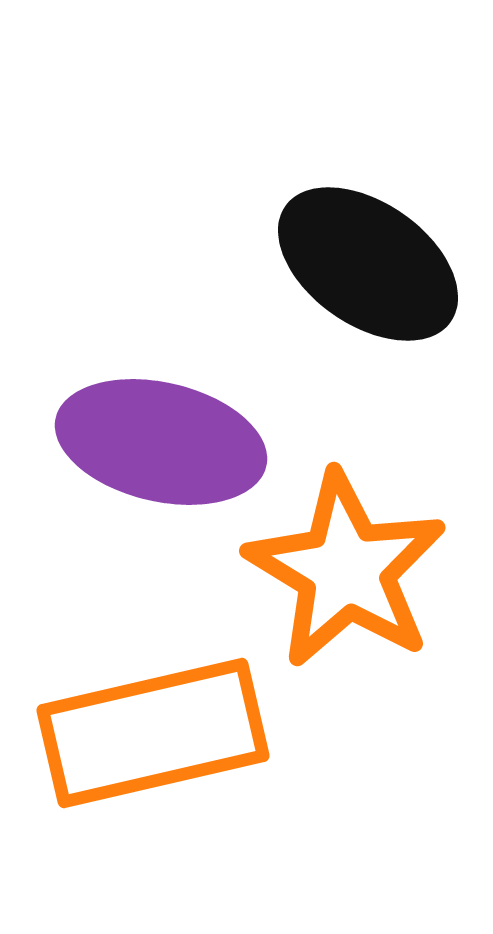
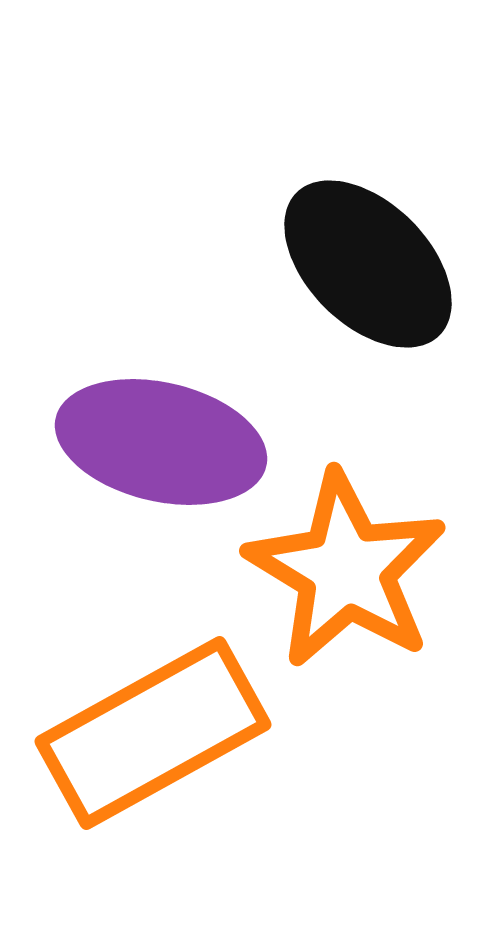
black ellipse: rotated 10 degrees clockwise
orange rectangle: rotated 16 degrees counterclockwise
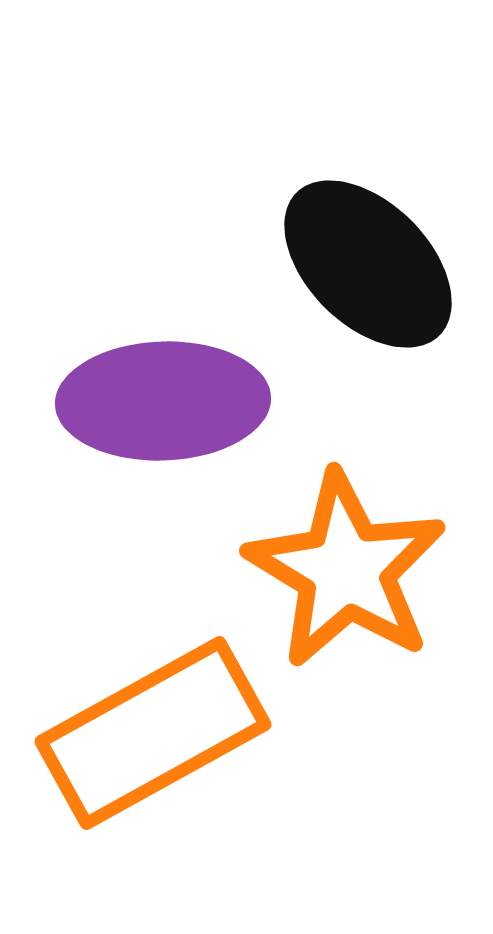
purple ellipse: moved 2 px right, 41 px up; rotated 15 degrees counterclockwise
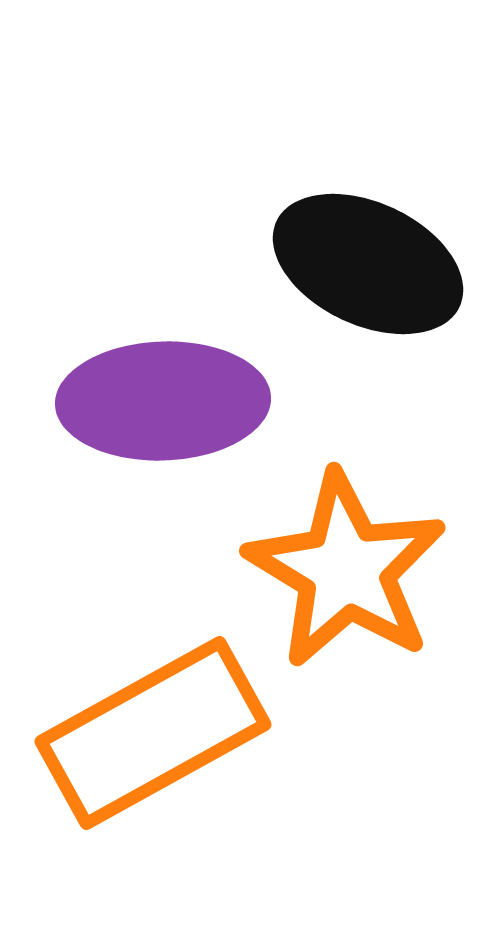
black ellipse: rotated 20 degrees counterclockwise
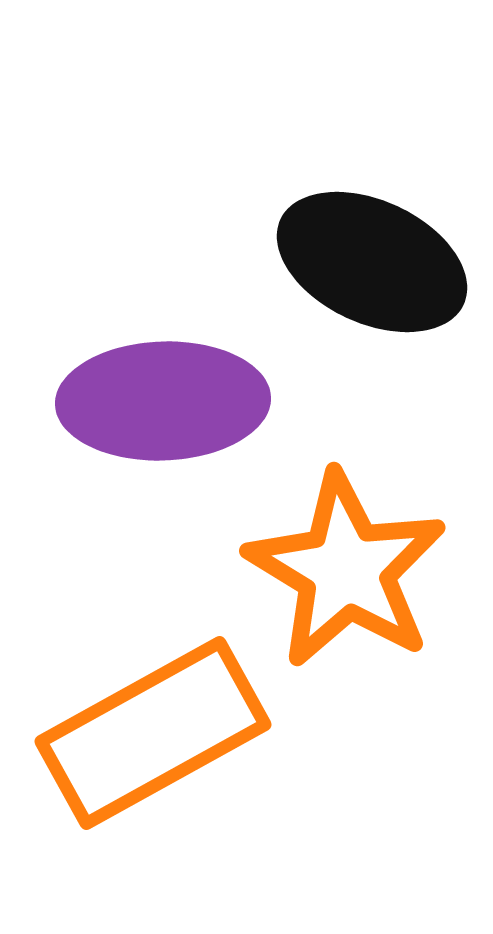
black ellipse: moved 4 px right, 2 px up
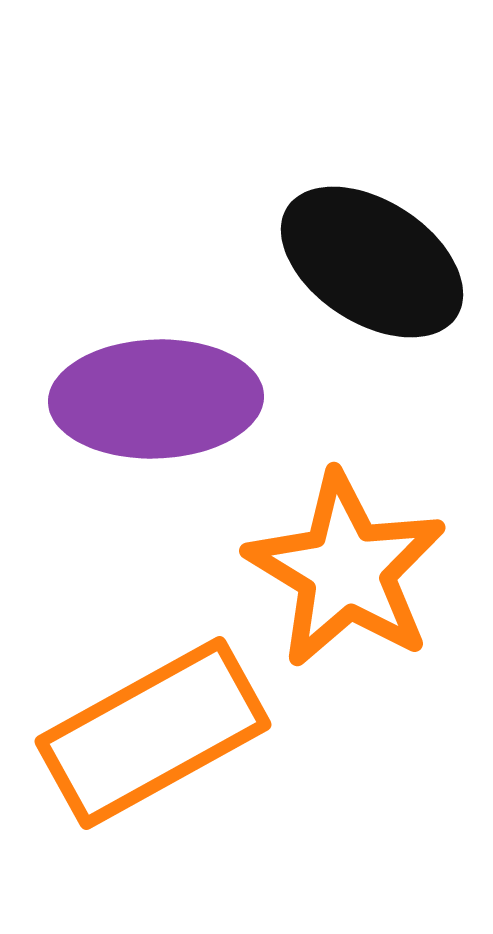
black ellipse: rotated 8 degrees clockwise
purple ellipse: moved 7 px left, 2 px up
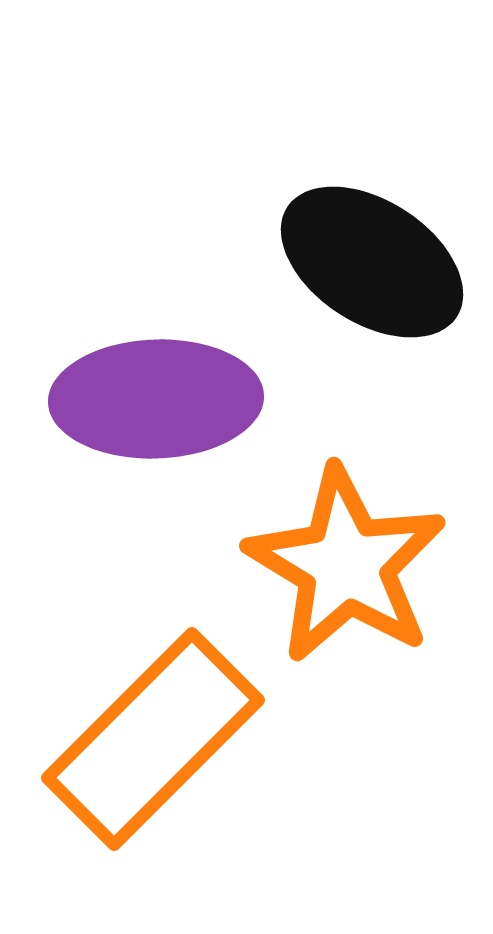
orange star: moved 5 px up
orange rectangle: moved 6 px down; rotated 16 degrees counterclockwise
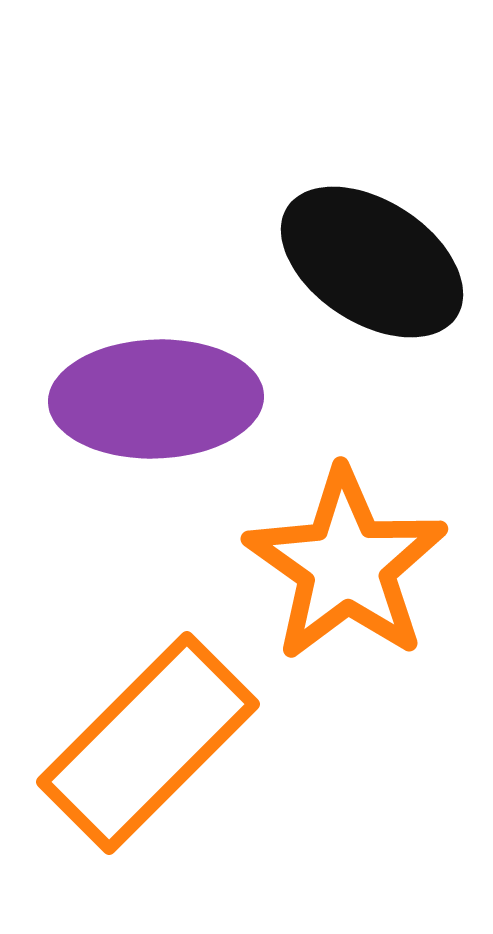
orange star: rotated 4 degrees clockwise
orange rectangle: moved 5 px left, 4 px down
